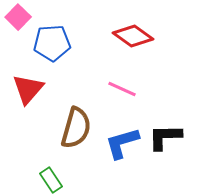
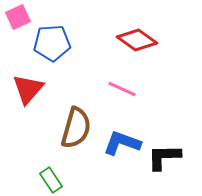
pink square: rotated 20 degrees clockwise
red diamond: moved 4 px right, 4 px down
black L-shape: moved 1 px left, 20 px down
blue L-shape: rotated 36 degrees clockwise
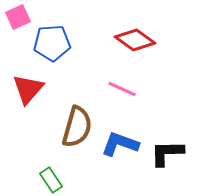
red diamond: moved 2 px left
brown semicircle: moved 1 px right, 1 px up
blue L-shape: moved 2 px left, 1 px down
black L-shape: moved 3 px right, 4 px up
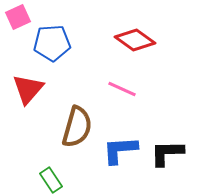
blue L-shape: moved 6 px down; rotated 24 degrees counterclockwise
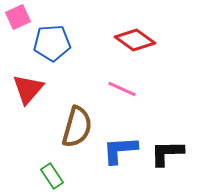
green rectangle: moved 1 px right, 4 px up
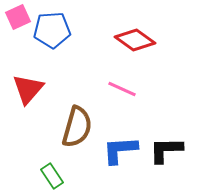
blue pentagon: moved 13 px up
black L-shape: moved 1 px left, 3 px up
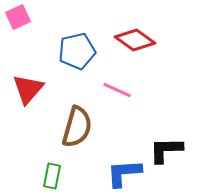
blue pentagon: moved 25 px right, 21 px down; rotated 9 degrees counterclockwise
pink line: moved 5 px left, 1 px down
blue L-shape: moved 4 px right, 23 px down
green rectangle: rotated 45 degrees clockwise
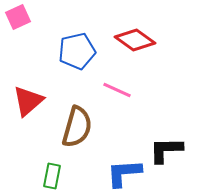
red triangle: moved 12 px down; rotated 8 degrees clockwise
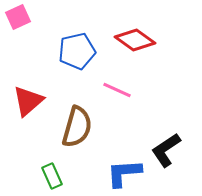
black L-shape: rotated 33 degrees counterclockwise
green rectangle: rotated 35 degrees counterclockwise
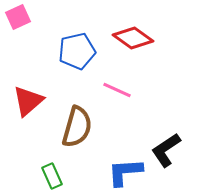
red diamond: moved 2 px left, 2 px up
blue L-shape: moved 1 px right, 1 px up
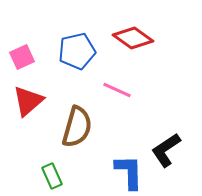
pink square: moved 4 px right, 40 px down
blue L-shape: moved 4 px right; rotated 93 degrees clockwise
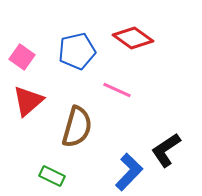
pink square: rotated 30 degrees counterclockwise
blue L-shape: rotated 45 degrees clockwise
green rectangle: rotated 40 degrees counterclockwise
